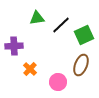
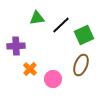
purple cross: moved 2 px right
pink circle: moved 5 px left, 3 px up
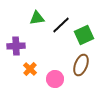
pink circle: moved 2 px right
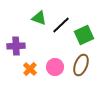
green triangle: moved 2 px right; rotated 28 degrees clockwise
pink circle: moved 12 px up
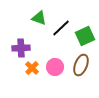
black line: moved 3 px down
green square: moved 1 px right, 1 px down
purple cross: moved 5 px right, 2 px down
orange cross: moved 2 px right, 1 px up
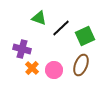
purple cross: moved 1 px right, 1 px down; rotated 18 degrees clockwise
pink circle: moved 1 px left, 3 px down
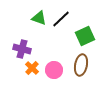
black line: moved 9 px up
brown ellipse: rotated 10 degrees counterclockwise
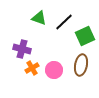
black line: moved 3 px right, 3 px down
orange cross: rotated 16 degrees clockwise
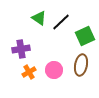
green triangle: rotated 14 degrees clockwise
black line: moved 3 px left
purple cross: moved 1 px left; rotated 24 degrees counterclockwise
orange cross: moved 3 px left, 4 px down
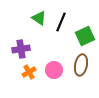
black line: rotated 24 degrees counterclockwise
